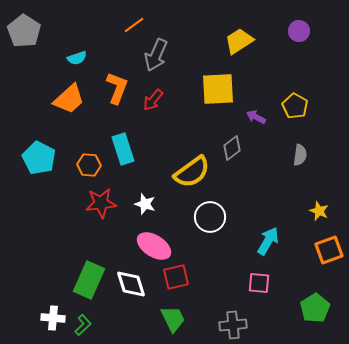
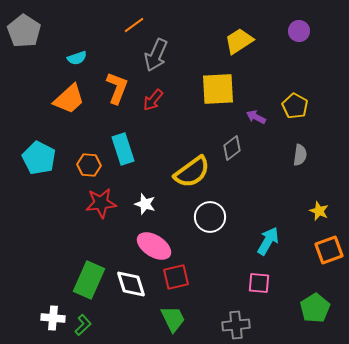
gray cross: moved 3 px right
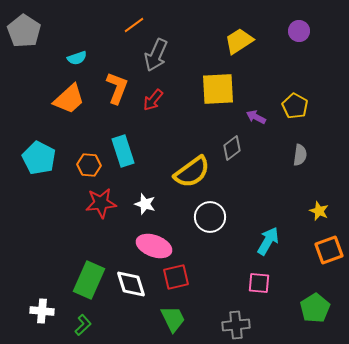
cyan rectangle: moved 2 px down
pink ellipse: rotated 12 degrees counterclockwise
white cross: moved 11 px left, 7 px up
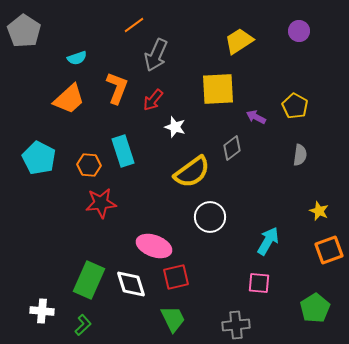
white star: moved 30 px right, 77 px up
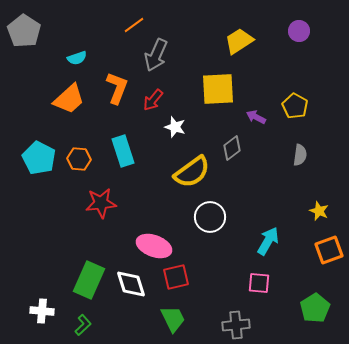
orange hexagon: moved 10 px left, 6 px up
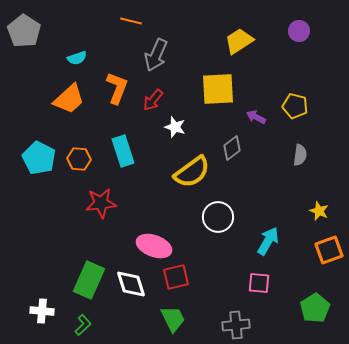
orange line: moved 3 px left, 4 px up; rotated 50 degrees clockwise
yellow pentagon: rotated 15 degrees counterclockwise
white circle: moved 8 px right
